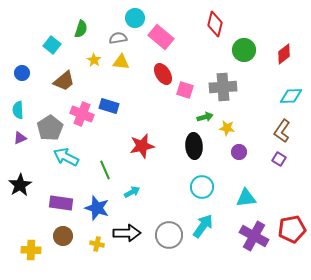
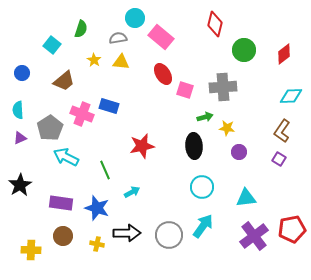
purple cross at (254, 236): rotated 24 degrees clockwise
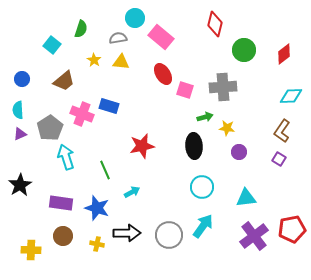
blue circle at (22, 73): moved 6 px down
purple triangle at (20, 138): moved 4 px up
cyan arrow at (66, 157): rotated 45 degrees clockwise
